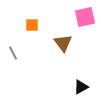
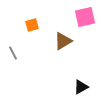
orange square: rotated 16 degrees counterclockwise
brown triangle: moved 2 px up; rotated 36 degrees clockwise
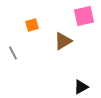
pink square: moved 1 px left, 1 px up
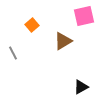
orange square: rotated 24 degrees counterclockwise
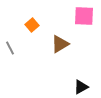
pink square: rotated 15 degrees clockwise
brown triangle: moved 3 px left, 3 px down
gray line: moved 3 px left, 5 px up
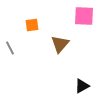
orange square: rotated 32 degrees clockwise
brown triangle: rotated 18 degrees counterclockwise
black triangle: moved 1 px right, 1 px up
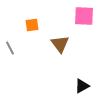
brown triangle: rotated 18 degrees counterclockwise
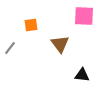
orange square: moved 1 px left
gray line: rotated 64 degrees clockwise
black triangle: moved 11 px up; rotated 35 degrees clockwise
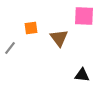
orange square: moved 3 px down
brown triangle: moved 1 px left, 6 px up
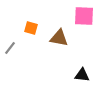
orange square: rotated 24 degrees clockwise
brown triangle: rotated 42 degrees counterclockwise
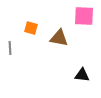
gray line: rotated 40 degrees counterclockwise
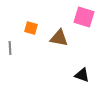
pink square: moved 1 px down; rotated 15 degrees clockwise
black triangle: rotated 14 degrees clockwise
